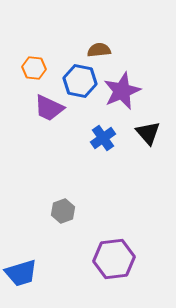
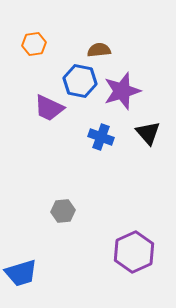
orange hexagon: moved 24 px up; rotated 15 degrees counterclockwise
purple star: rotated 6 degrees clockwise
blue cross: moved 2 px left, 1 px up; rotated 35 degrees counterclockwise
gray hexagon: rotated 15 degrees clockwise
purple hexagon: moved 20 px right, 7 px up; rotated 18 degrees counterclockwise
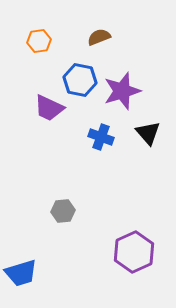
orange hexagon: moved 5 px right, 3 px up
brown semicircle: moved 13 px up; rotated 15 degrees counterclockwise
blue hexagon: moved 1 px up
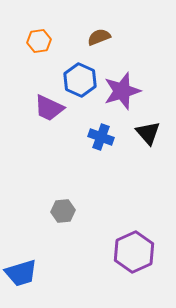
blue hexagon: rotated 12 degrees clockwise
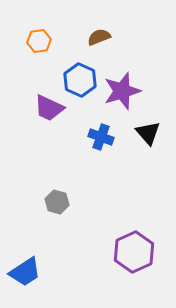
gray hexagon: moved 6 px left, 9 px up; rotated 20 degrees clockwise
blue trapezoid: moved 4 px right, 1 px up; rotated 16 degrees counterclockwise
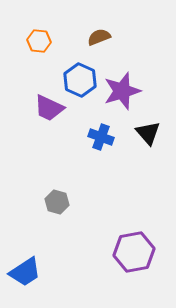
orange hexagon: rotated 15 degrees clockwise
purple hexagon: rotated 15 degrees clockwise
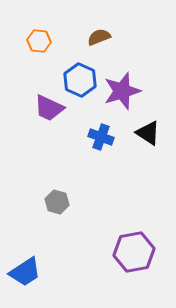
black triangle: rotated 16 degrees counterclockwise
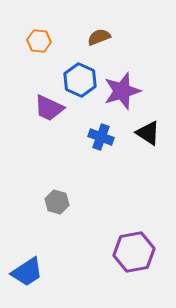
blue trapezoid: moved 2 px right
